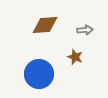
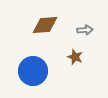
blue circle: moved 6 px left, 3 px up
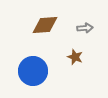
gray arrow: moved 2 px up
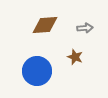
blue circle: moved 4 px right
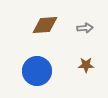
brown star: moved 11 px right, 8 px down; rotated 21 degrees counterclockwise
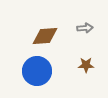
brown diamond: moved 11 px down
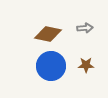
brown diamond: moved 3 px right, 2 px up; rotated 16 degrees clockwise
blue circle: moved 14 px right, 5 px up
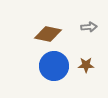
gray arrow: moved 4 px right, 1 px up
blue circle: moved 3 px right
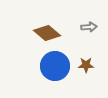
brown diamond: moved 1 px left, 1 px up; rotated 28 degrees clockwise
blue circle: moved 1 px right
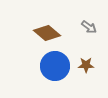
gray arrow: rotated 42 degrees clockwise
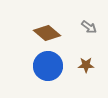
blue circle: moved 7 px left
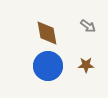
gray arrow: moved 1 px left, 1 px up
brown diamond: rotated 40 degrees clockwise
